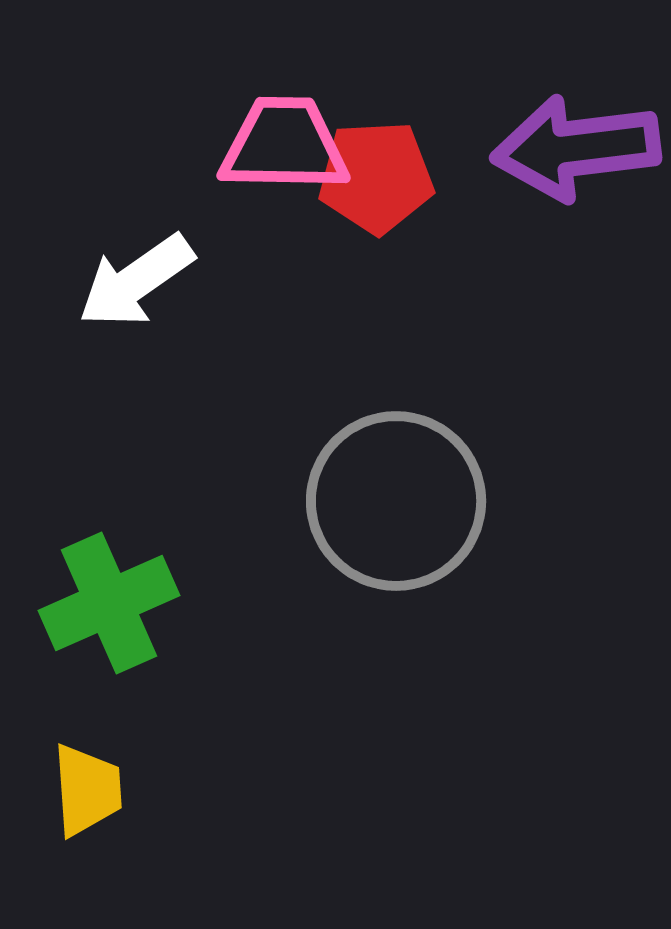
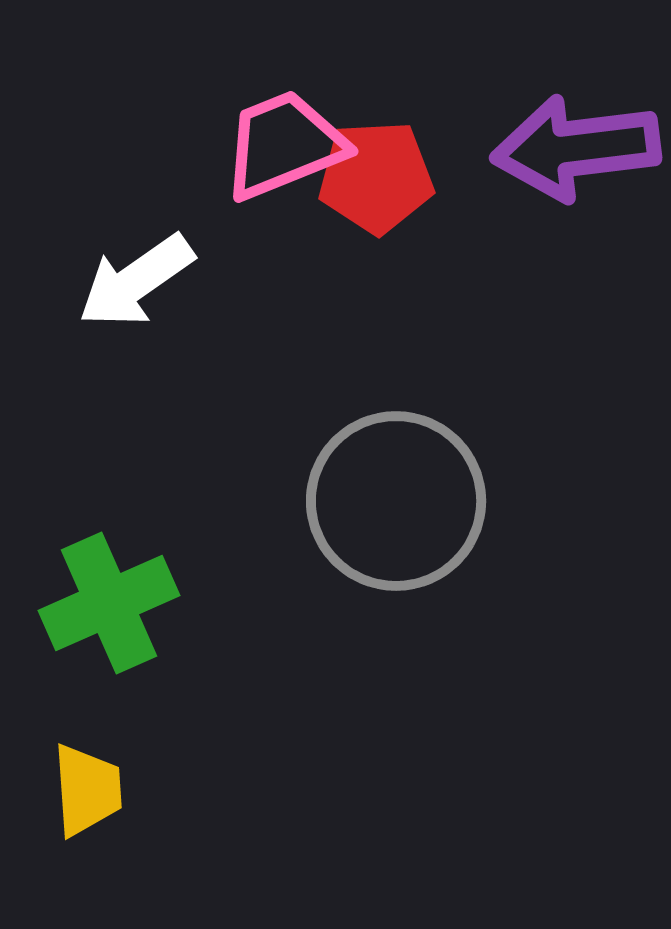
pink trapezoid: rotated 23 degrees counterclockwise
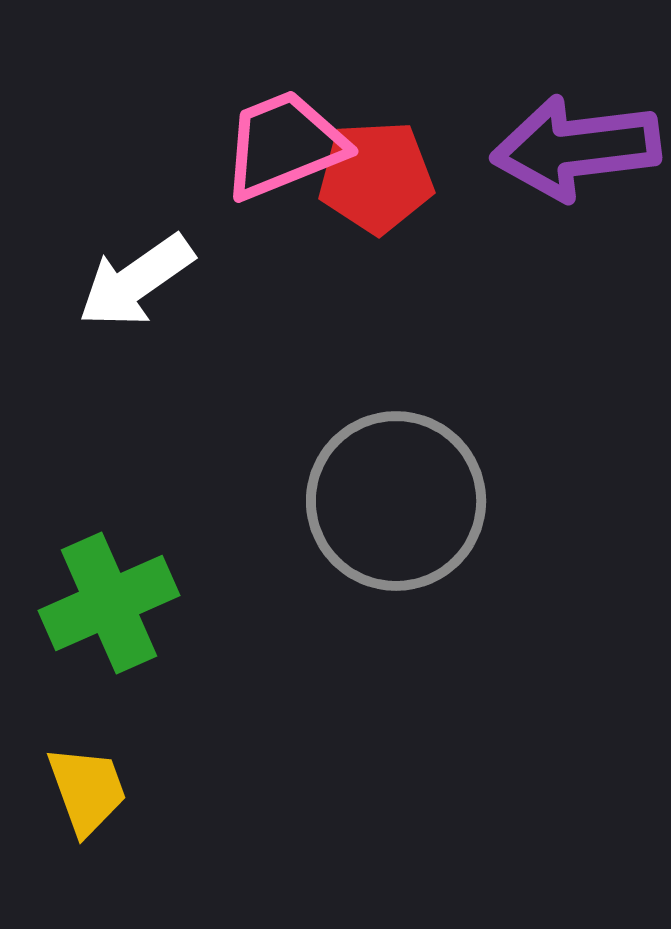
yellow trapezoid: rotated 16 degrees counterclockwise
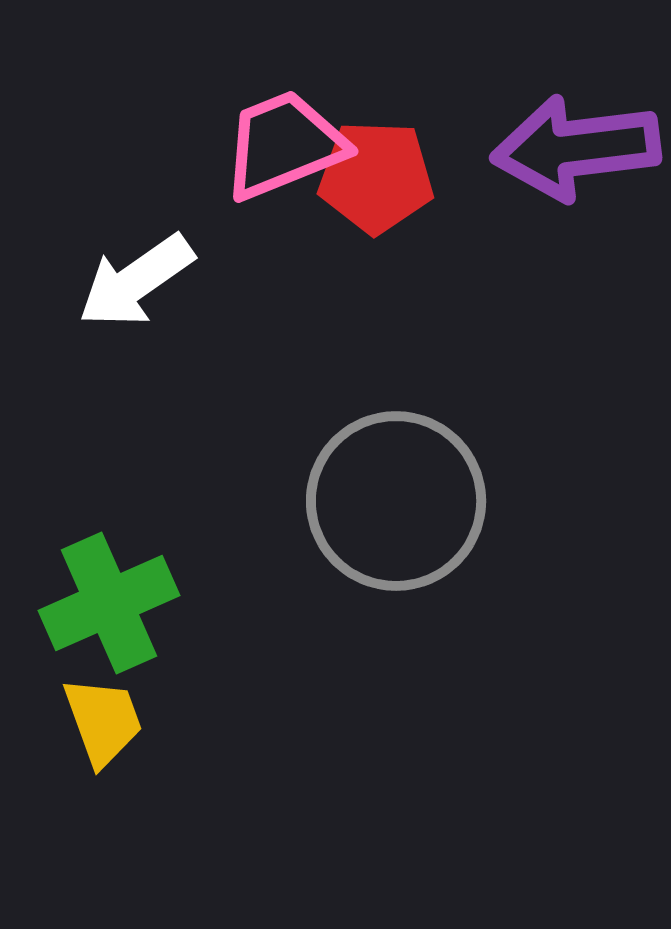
red pentagon: rotated 5 degrees clockwise
yellow trapezoid: moved 16 px right, 69 px up
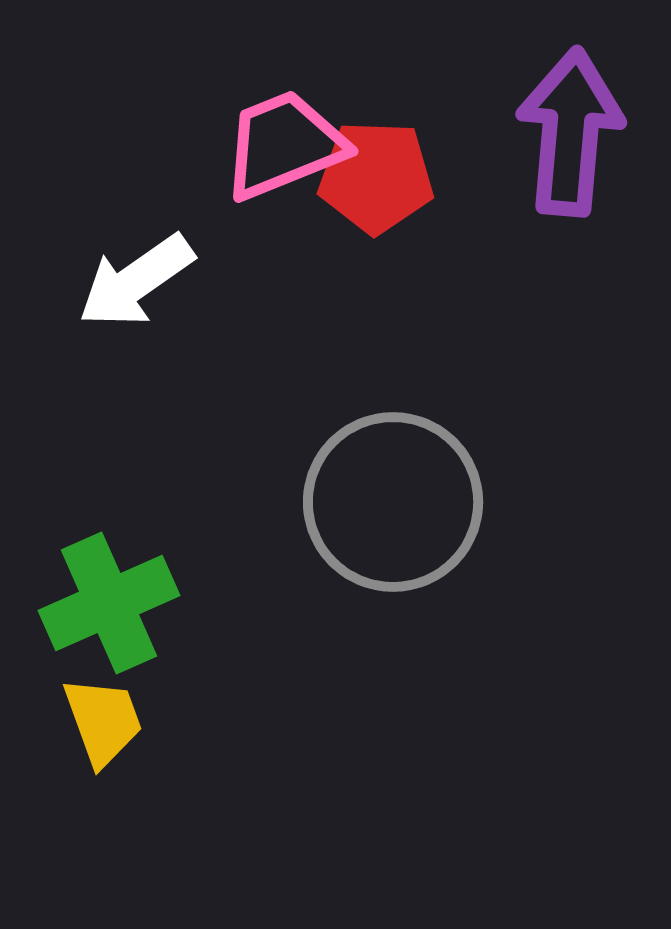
purple arrow: moved 6 px left, 16 px up; rotated 102 degrees clockwise
gray circle: moved 3 px left, 1 px down
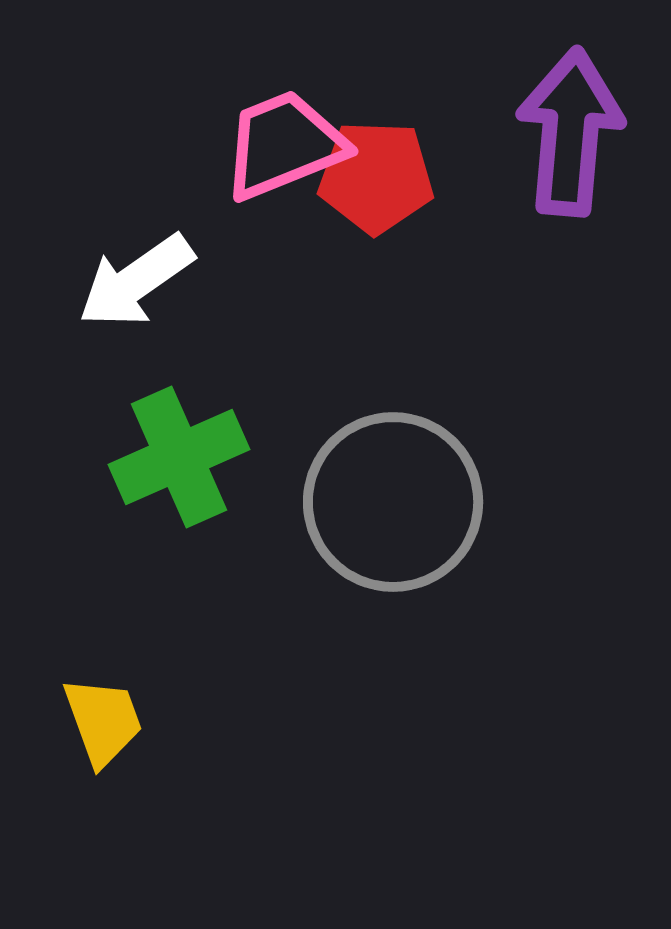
green cross: moved 70 px right, 146 px up
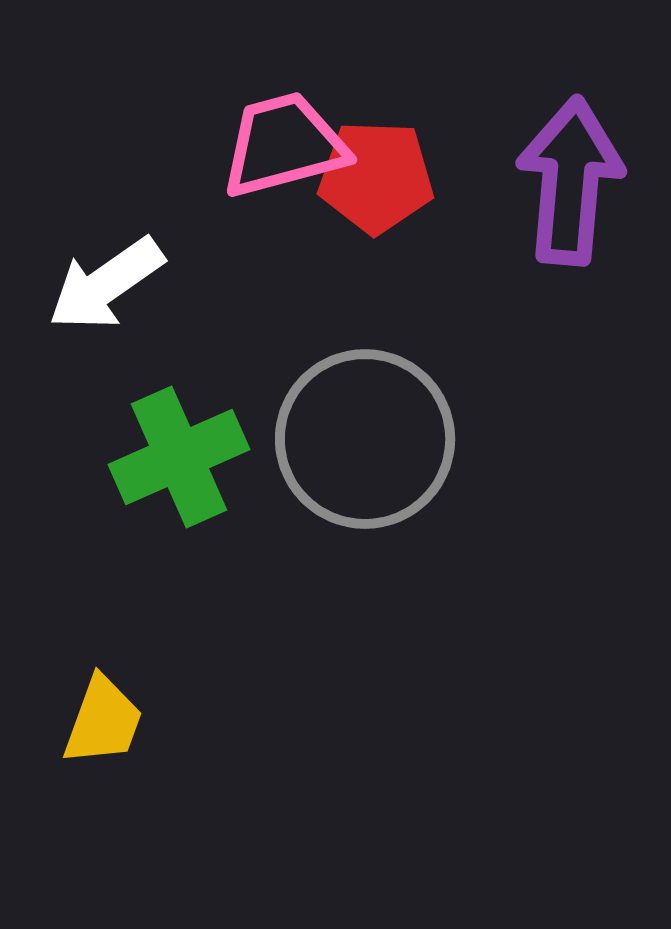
purple arrow: moved 49 px down
pink trapezoid: rotated 7 degrees clockwise
white arrow: moved 30 px left, 3 px down
gray circle: moved 28 px left, 63 px up
yellow trapezoid: rotated 40 degrees clockwise
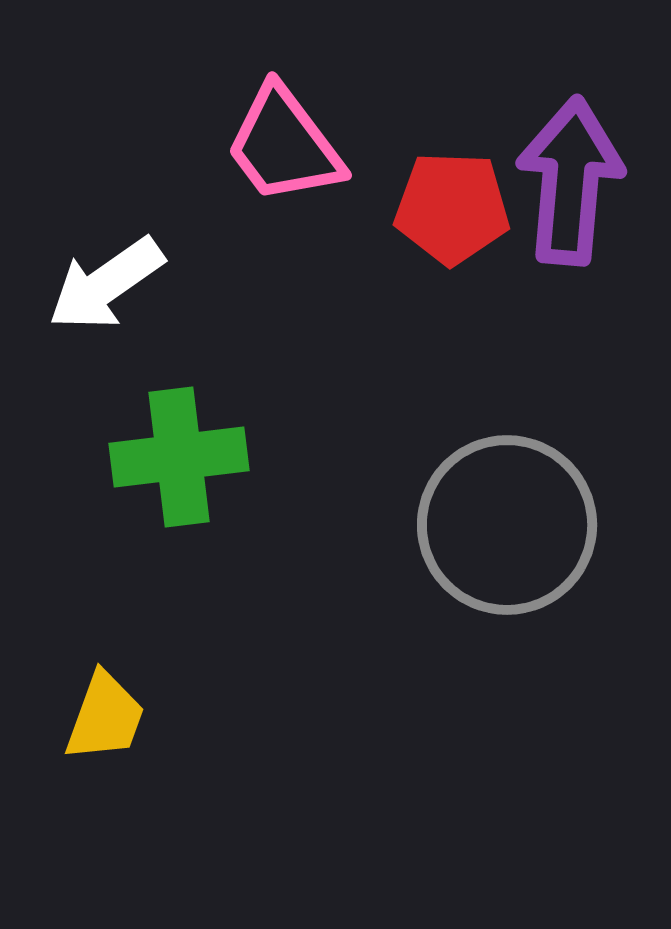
pink trapezoid: rotated 112 degrees counterclockwise
red pentagon: moved 76 px right, 31 px down
gray circle: moved 142 px right, 86 px down
green cross: rotated 17 degrees clockwise
yellow trapezoid: moved 2 px right, 4 px up
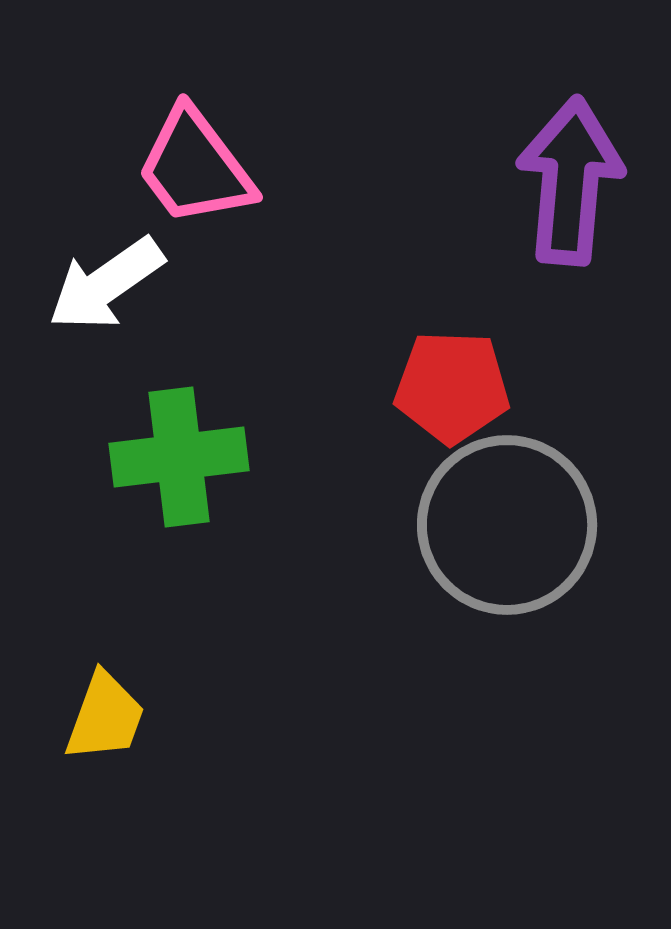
pink trapezoid: moved 89 px left, 22 px down
red pentagon: moved 179 px down
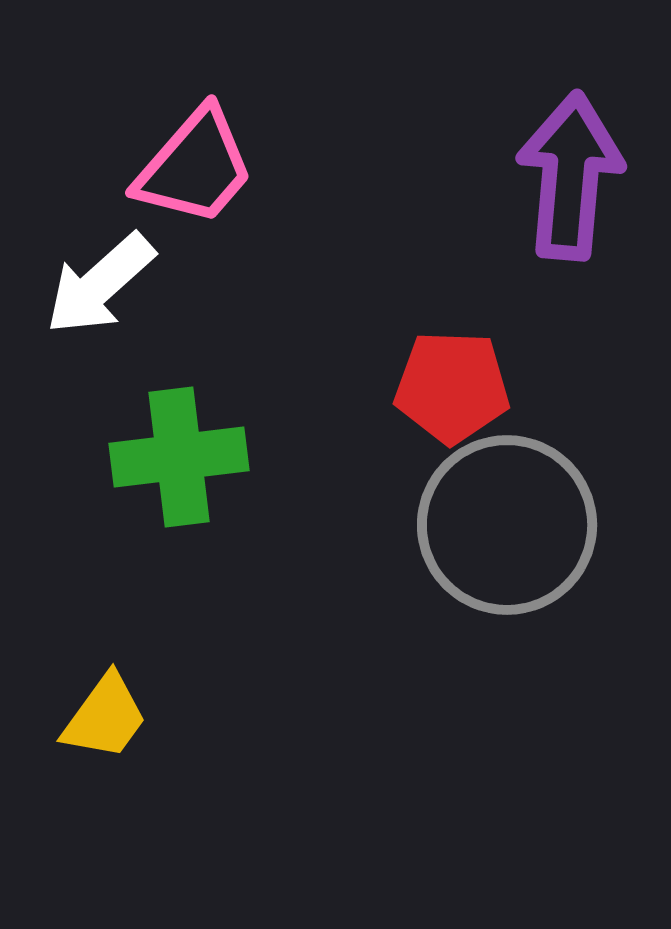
pink trapezoid: rotated 102 degrees counterclockwise
purple arrow: moved 5 px up
white arrow: moved 6 px left; rotated 7 degrees counterclockwise
yellow trapezoid: rotated 16 degrees clockwise
